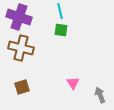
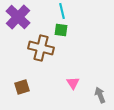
cyan line: moved 2 px right
purple cross: moved 1 px left; rotated 25 degrees clockwise
brown cross: moved 20 px right
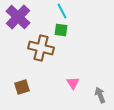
cyan line: rotated 14 degrees counterclockwise
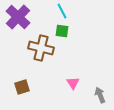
green square: moved 1 px right, 1 px down
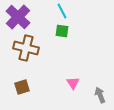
brown cross: moved 15 px left
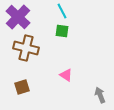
pink triangle: moved 7 px left, 8 px up; rotated 24 degrees counterclockwise
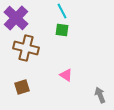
purple cross: moved 2 px left, 1 px down
green square: moved 1 px up
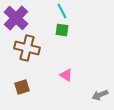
brown cross: moved 1 px right
gray arrow: rotated 91 degrees counterclockwise
